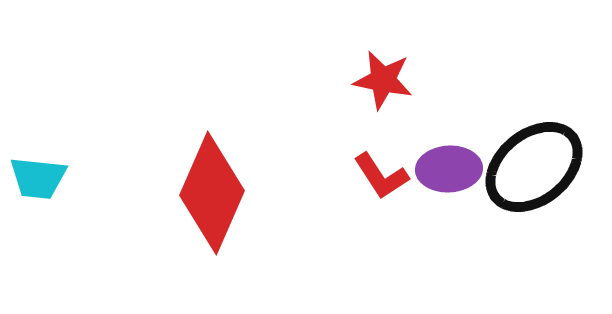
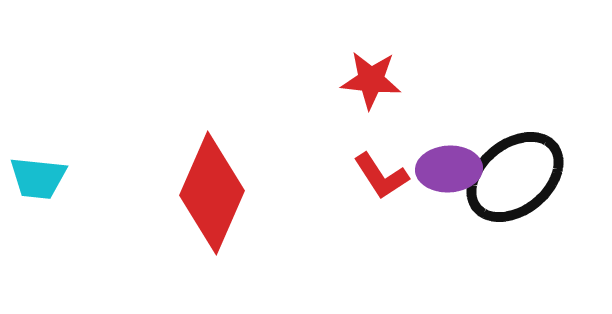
red star: moved 12 px left; rotated 6 degrees counterclockwise
black ellipse: moved 19 px left, 10 px down
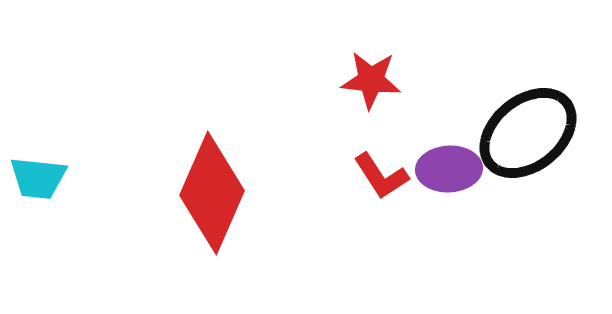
black ellipse: moved 13 px right, 44 px up
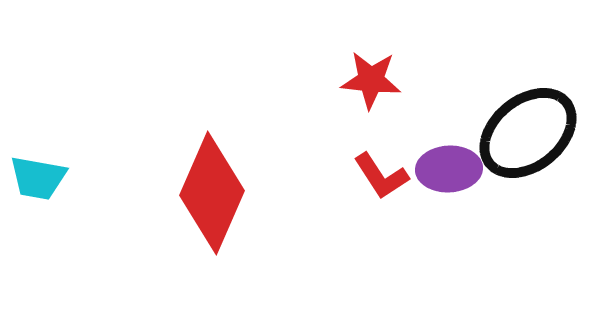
cyan trapezoid: rotated 4 degrees clockwise
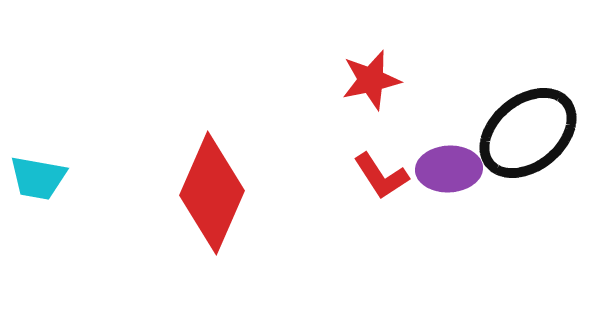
red star: rotated 18 degrees counterclockwise
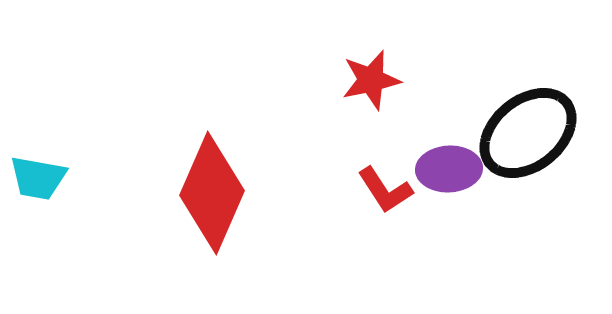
red L-shape: moved 4 px right, 14 px down
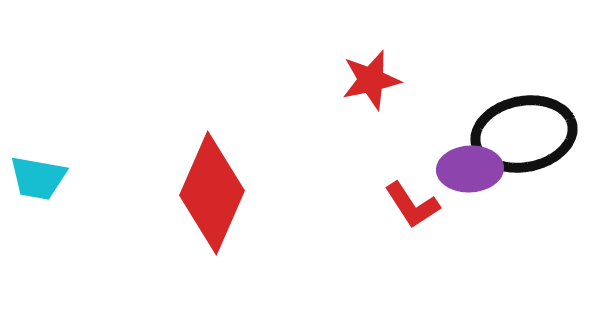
black ellipse: moved 4 px left, 1 px down; rotated 28 degrees clockwise
purple ellipse: moved 21 px right
red L-shape: moved 27 px right, 15 px down
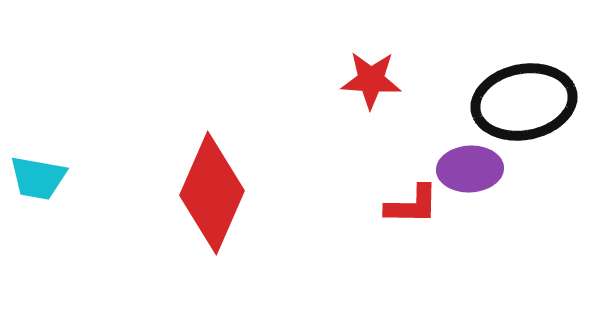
red star: rotated 16 degrees clockwise
black ellipse: moved 32 px up
red L-shape: rotated 56 degrees counterclockwise
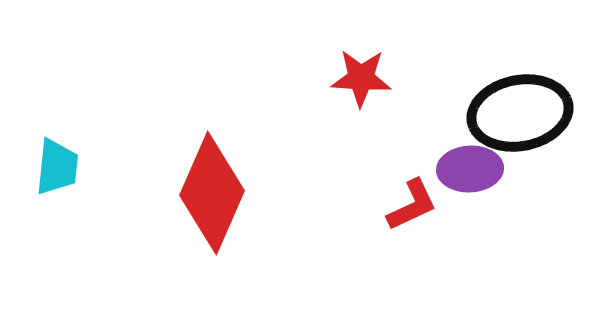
red star: moved 10 px left, 2 px up
black ellipse: moved 4 px left, 11 px down
cyan trapezoid: moved 19 px right, 11 px up; rotated 94 degrees counterclockwise
red L-shape: rotated 26 degrees counterclockwise
